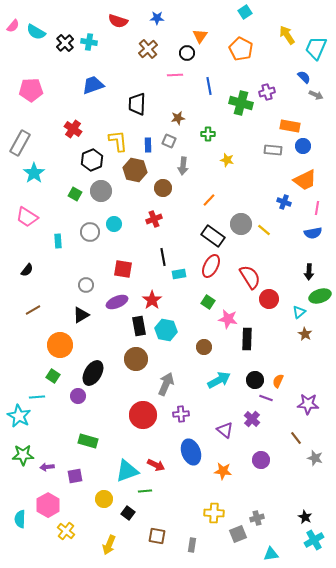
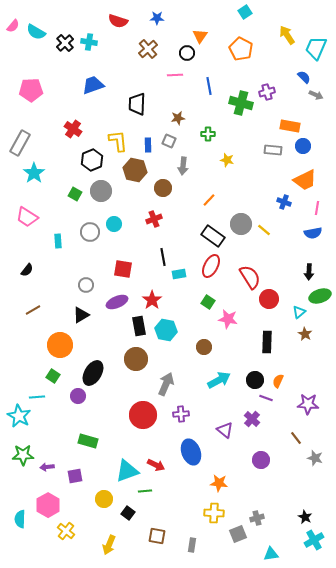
black rectangle at (247, 339): moved 20 px right, 3 px down
orange star at (223, 471): moved 4 px left, 12 px down
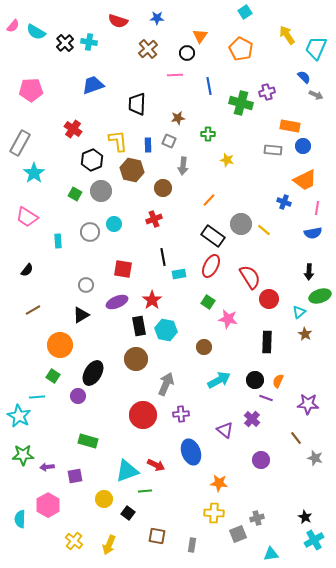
brown hexagon at (135, 170): moved 3 px left
yellow cross at (66, 531): moved 8 px right, 10 px down
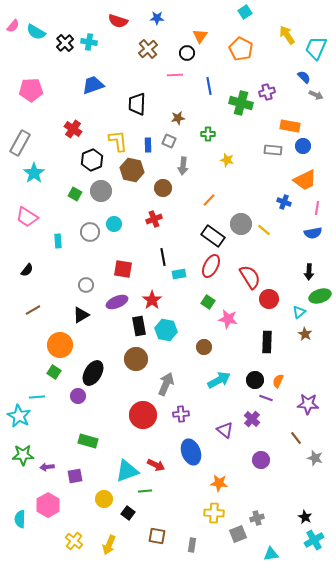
green square at (53, 376): moved 1 px right, 4 px up
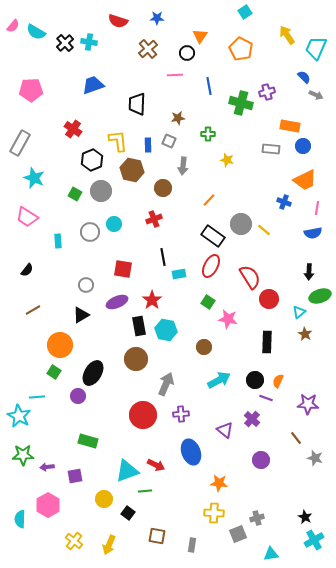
gray rectangle at (273, 150): moved 2 px left, 1 px up
cyan star at (34, 173): moved 5 px down; rotated 15 degrees counterclockwise
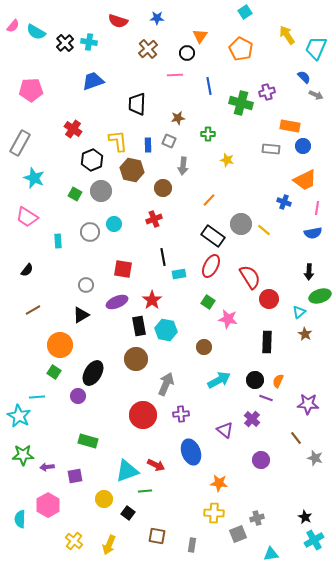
blue trapezoid at (93, 85): moved 4 px up
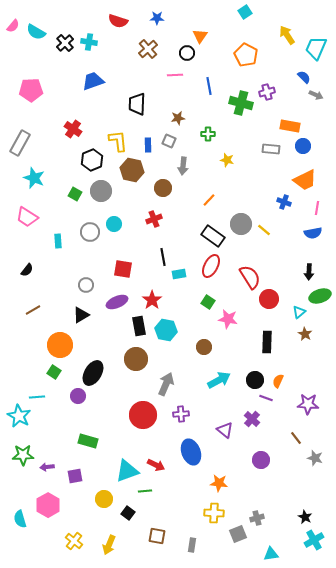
orange pentagon at (241, 49): moved 5 px right, 6 px down
cyan semicircle at (20, 519): rotated 18 degrees counterclockwise
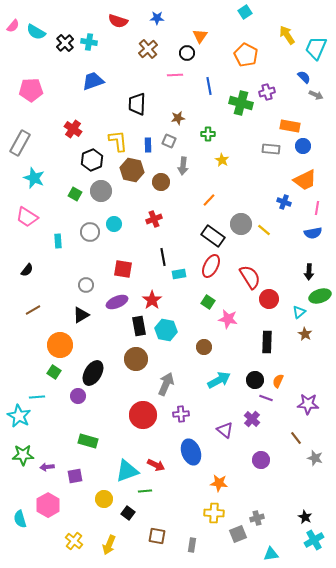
yellow star at (227, 160): moved 5 px left; rotated 16 degrees clockwise
brown circle at (163, 188): moved 2 px left, 6 px up
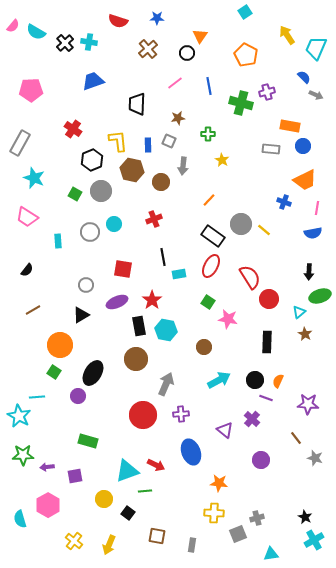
pink line at (175, 75): moved 8 px down; rotated 35 degrees counterclockwise
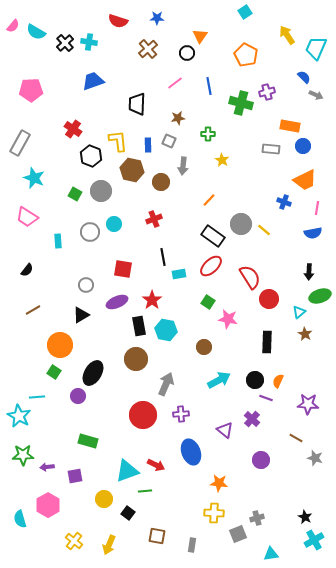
black hexagon at (92, 160): moved 1 px left, 4 px up; rotated 15 degrees counterclockwise
red ellipse at (211, 266): rotated 20 degrees clockwise
brown line at (296, 438): rotated 24 degrees counterclockwise
